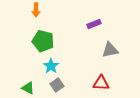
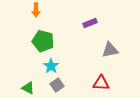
purple rectangle: moved 4 px left, 1 px up
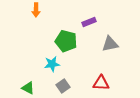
purple rectangle: moved 1 px left, 1 px up
green pentagon: moved 23 px right
gray triangle: moved 6 px up
cyan star: moved 1 px right, 2 px up; rotated 28 degrees clockwise
gray square: moved 6 px right, 1 px down
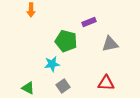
orange arrow: moved 5 px left
red triangle: moved 5 px right
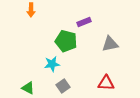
purple rectangle: moved 5 px left
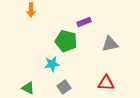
gray square: moved 1 px right, 1 px down
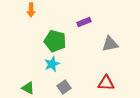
green pentagon: moved 11 px left
cyan star: rotated 14 degrees counterclockwise
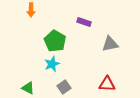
purple rectangle: rotated 40 degrees clockwise
green pentagon: rotated 15 degrees clockwise
red triangle: moved 1 px right, 1 px down
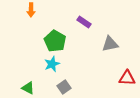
purple rectangle: rotated 16 degrees clockwise
red triangle: moved 20 px right, 6 px up
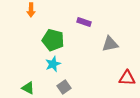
purple rectangle: rotated 16 degrees counterclockwise
green pentagon: moved 2 px left, 1 px up; rotated 15 degrees counterclockwise
cyan star: moved 1 px right
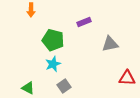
purple rectangle: rotated 40 degrees counterclockwise
gray square: moved 1 px up
